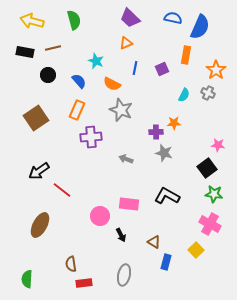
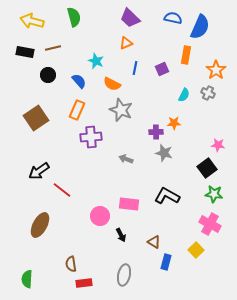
green semicircle at (74, 20): moved 3 px up
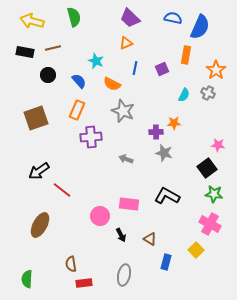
gray star at (121, 110): moved 2 px right, 1 px down
brown square at (36, 118): rotated 15 degrees clockwise
brown triangle at (154, 242): moved 4 px left, 3 px up
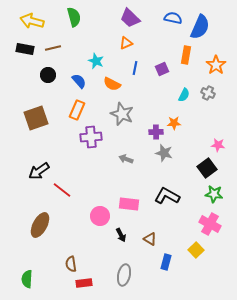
black rectangle at (25, 52): moved 3 px up
orange star at (216, 70): moved 5 px up
gray star at (123, 111): moved 1 px left, 3 px down
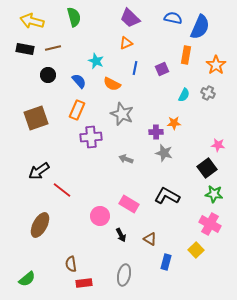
pink rectangle at (129, 204): rotated 24 degrees clockwise
green semicircle at (27, 279): rotated 132 degrees counterclockwise
